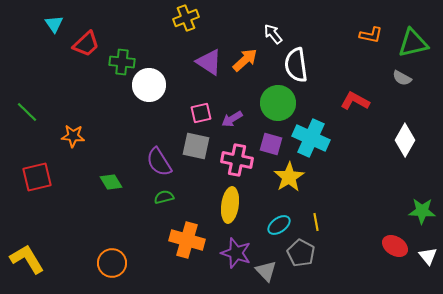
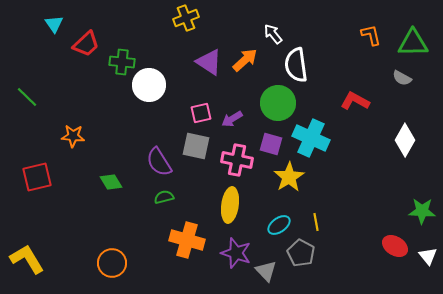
orange L-shape: rotated 115 degrees counterclockwise
green triangle: rotated 12 degrees clockwise
green line: moved 15 px up
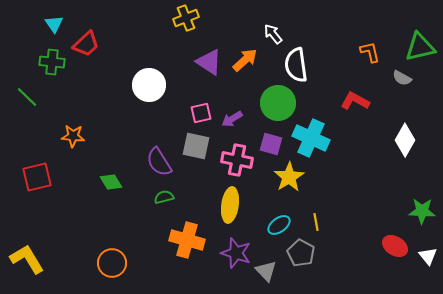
orange L-shape: moved 1 px left, 17 px down
green triangle: moved 7 px right, 4 px down; rotated 12 degrees counterclockwise
green cross: moved 70 px left
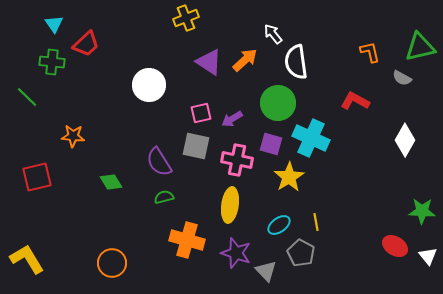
white semicircle: moved 3 px up
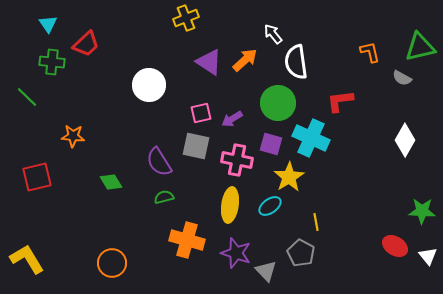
cyan triangle: moved 6 px left
red L-shape: moved 15 px left; rotated 36 degrees counterclockwise
cyan ellipse: moved 9 px left, 19 px up
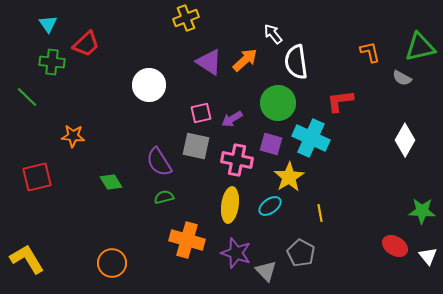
yellow line: moved 4 px right, 9 px up
